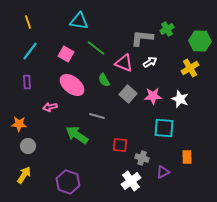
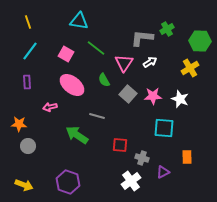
pink triangle: rotated 42 degrees clockwise
yellow arrow: moved 10 px down; rotated 78 degrees clockwise
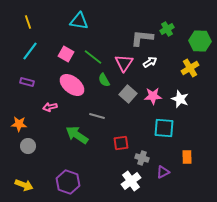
green line: moved 3 px left, 9 px down
purple rectangle: rotated 72 degrees counterclockwise
red square: moved 1 px right, 2 px up; rotated 14 degrees counterclockwise
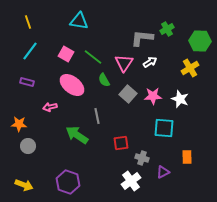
gray line: rotated 63 degrees clockwise
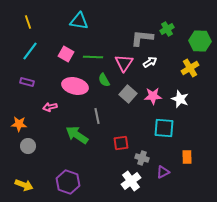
green line: rotated 36 degrees counterclockwise
pink ellipse: moved 3 px right, 1 px down; rotated 25 degrees counterclockwise
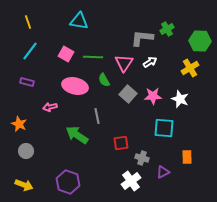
orange star: rotated 21 degrees clockwise
gray circle: moved 2 px left, 5 px down
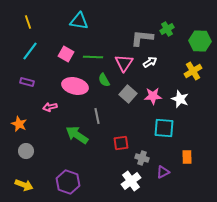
yellow cross: moved 3 px right, 3 px down
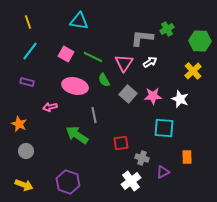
green line: rotated 24 degrees clockwise
yellow cross: rotated 12 degrees counterclockwise
gray line: moved 3 px left, 1 px up
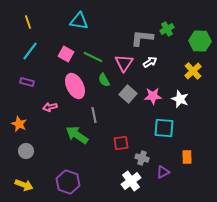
pink ellipse: rotated 50 degrees clockwise
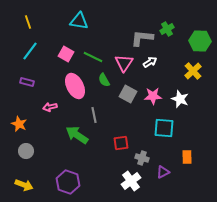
gray square: rotated 12 degrees counterclockwise
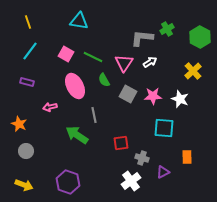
green hexagon: moved 4 px up; rotated 25 degrees clockwise
